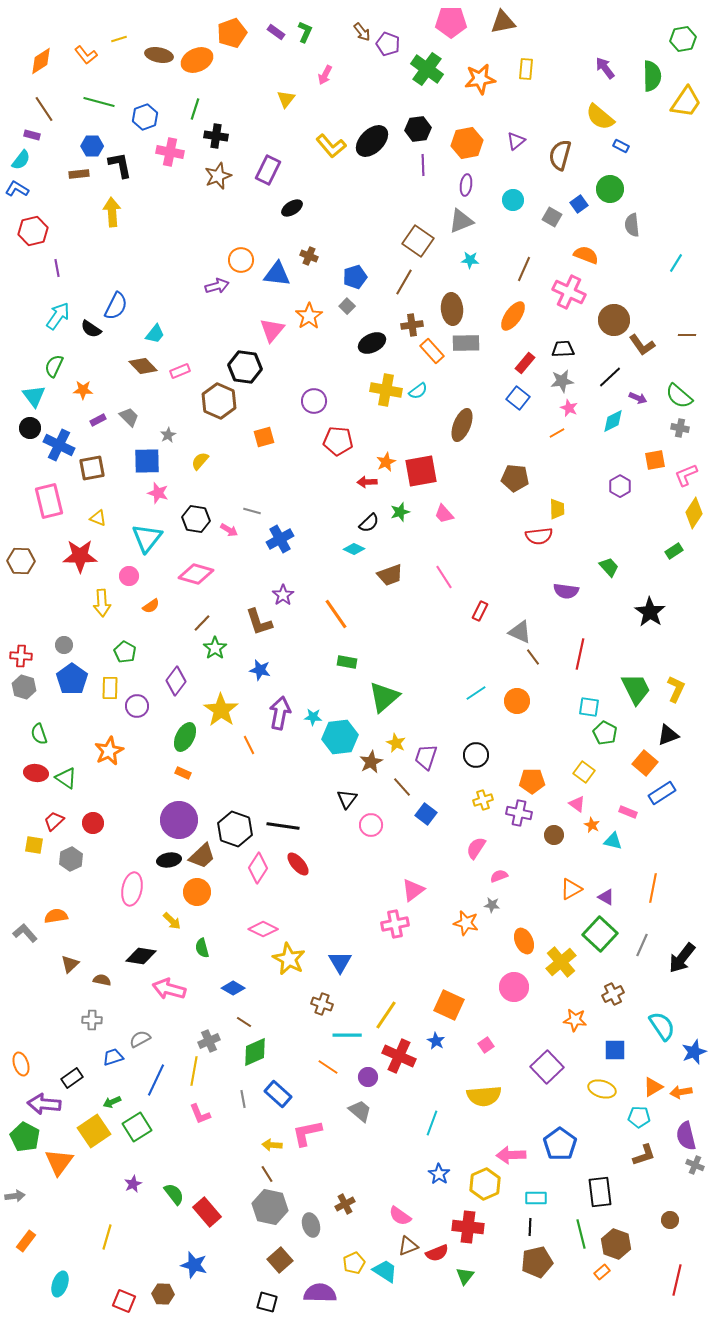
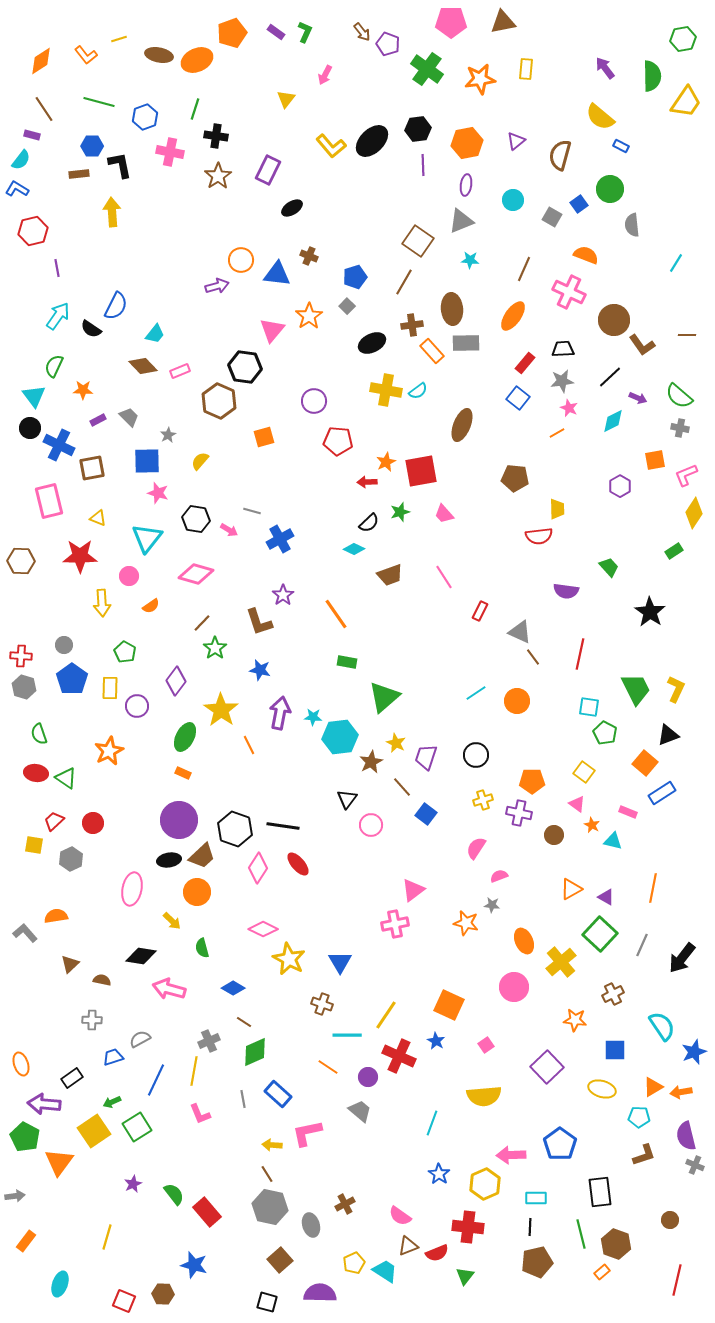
brown star at (218, 176): rotated 12 degrees counterclockwise
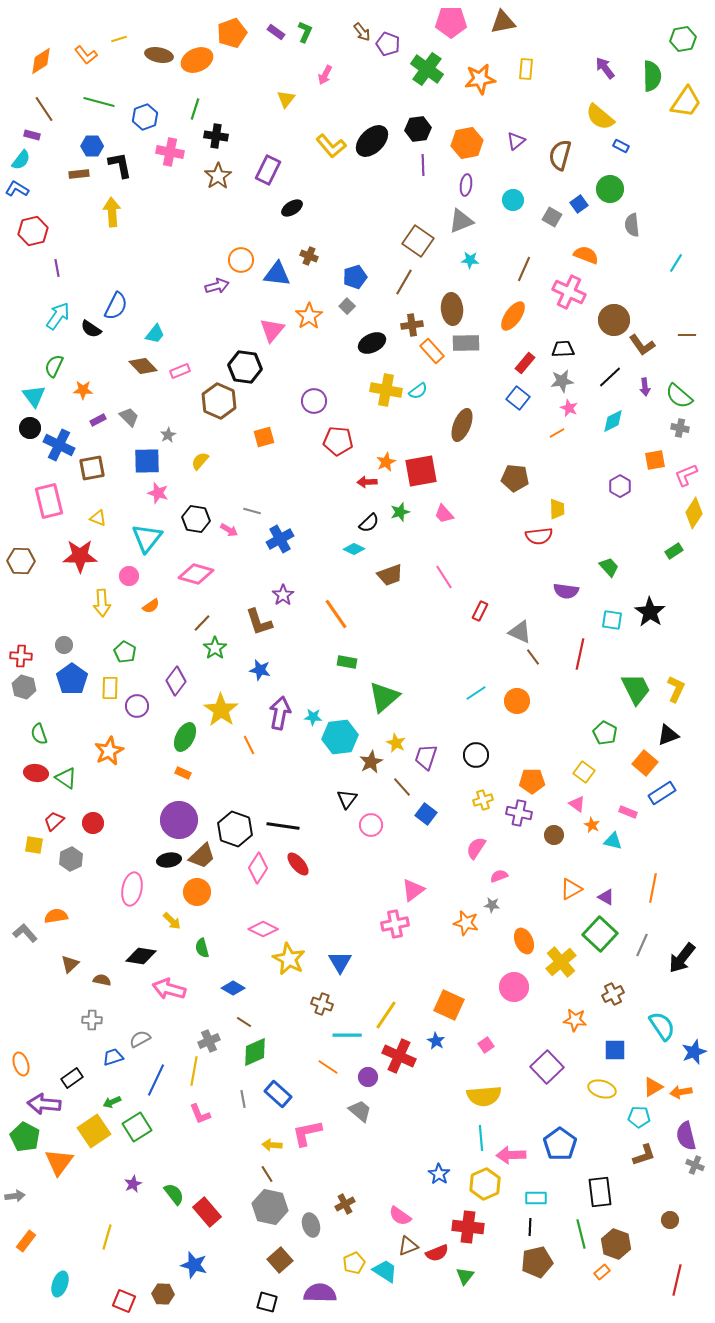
purple arrow at (638, 398): moved 7 px right, 11 px up; rotated 60 degrees clockwise
cyan square at (589, 707): moved 23 px right, 87 px up
cyan line at (432, 1123): moved 49 px right, 15 px down; rotated 25 degrees counterclockwise
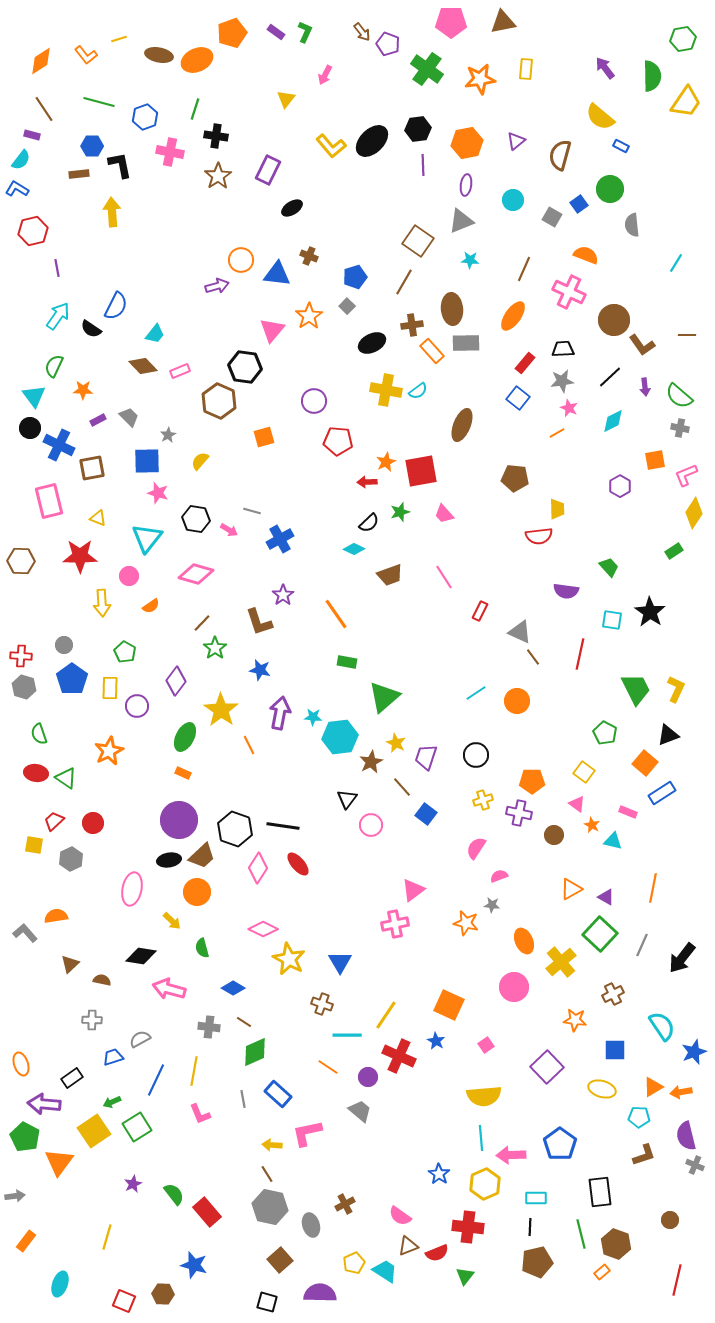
gray cross at (209, 1041): moved 14 px up; rotated 30 degrees clockwise
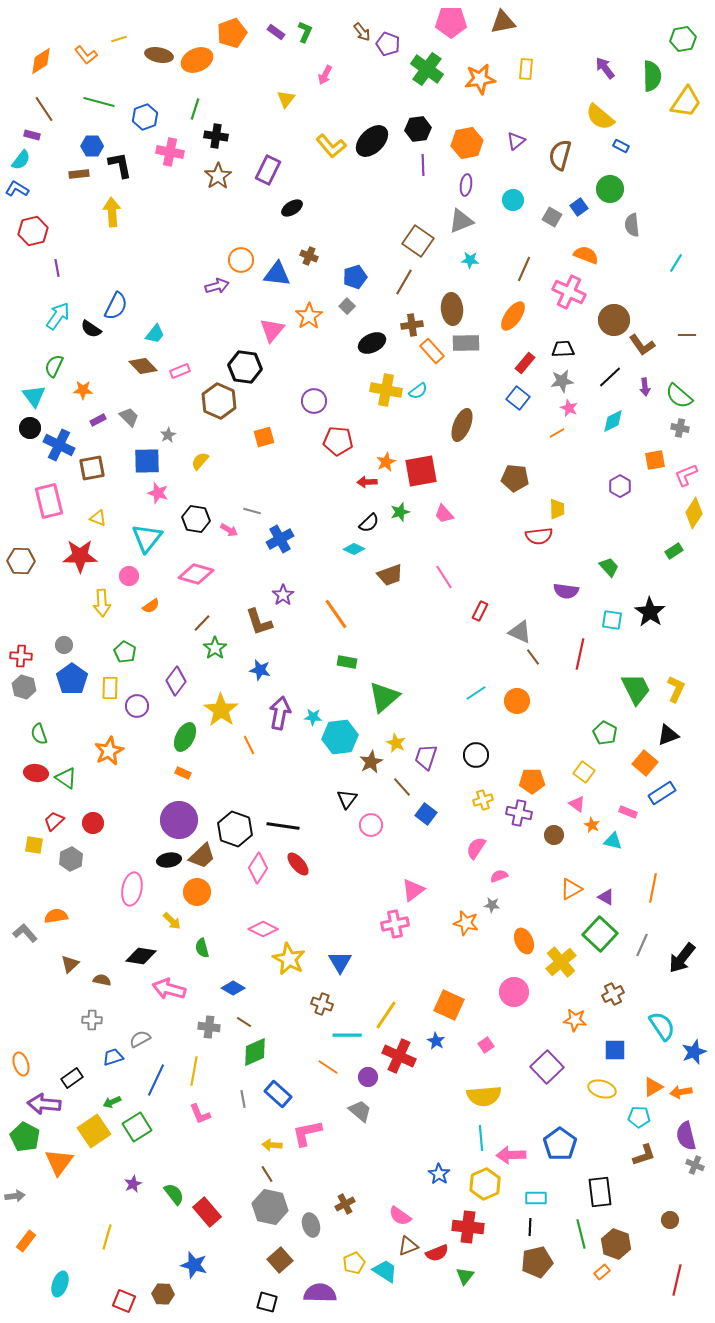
blue square at (579, 204): moved 3 px down
pink circle at (514, 987): moved 5 px down
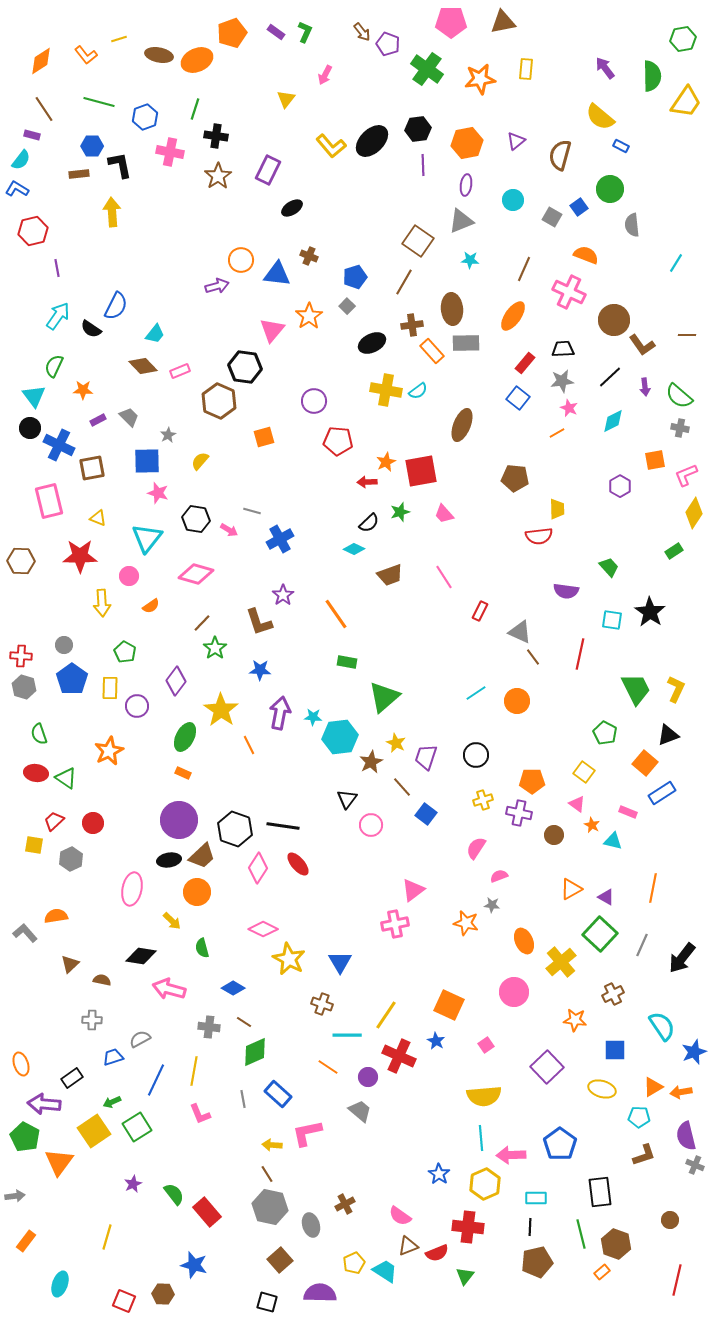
blue star at (260, 670): rotated 10 degrees counterclockwise
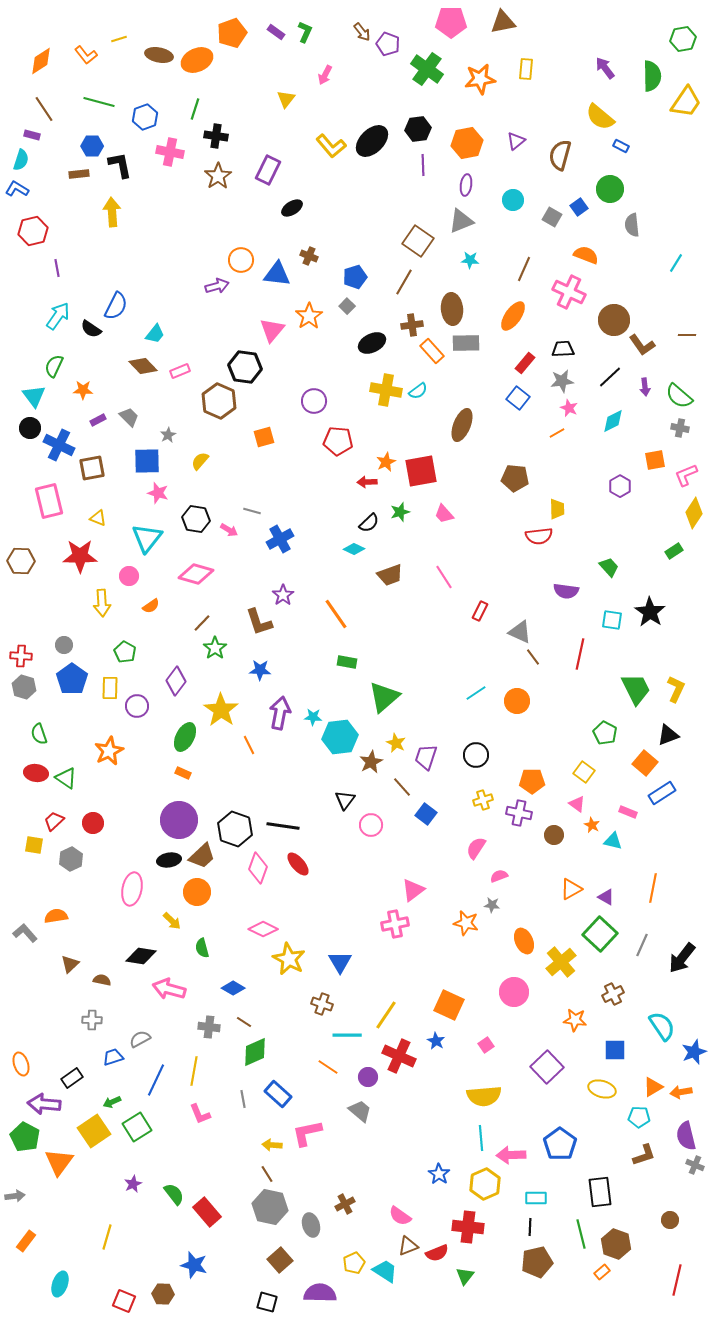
cyan semicircle at (21, 160): rotated 20 degrees counterclockwise
black triangle at (347, 799): moved 2 px left, 1 px down
pink diamond at (258, 868): rotated 12 degrees counterclockwise
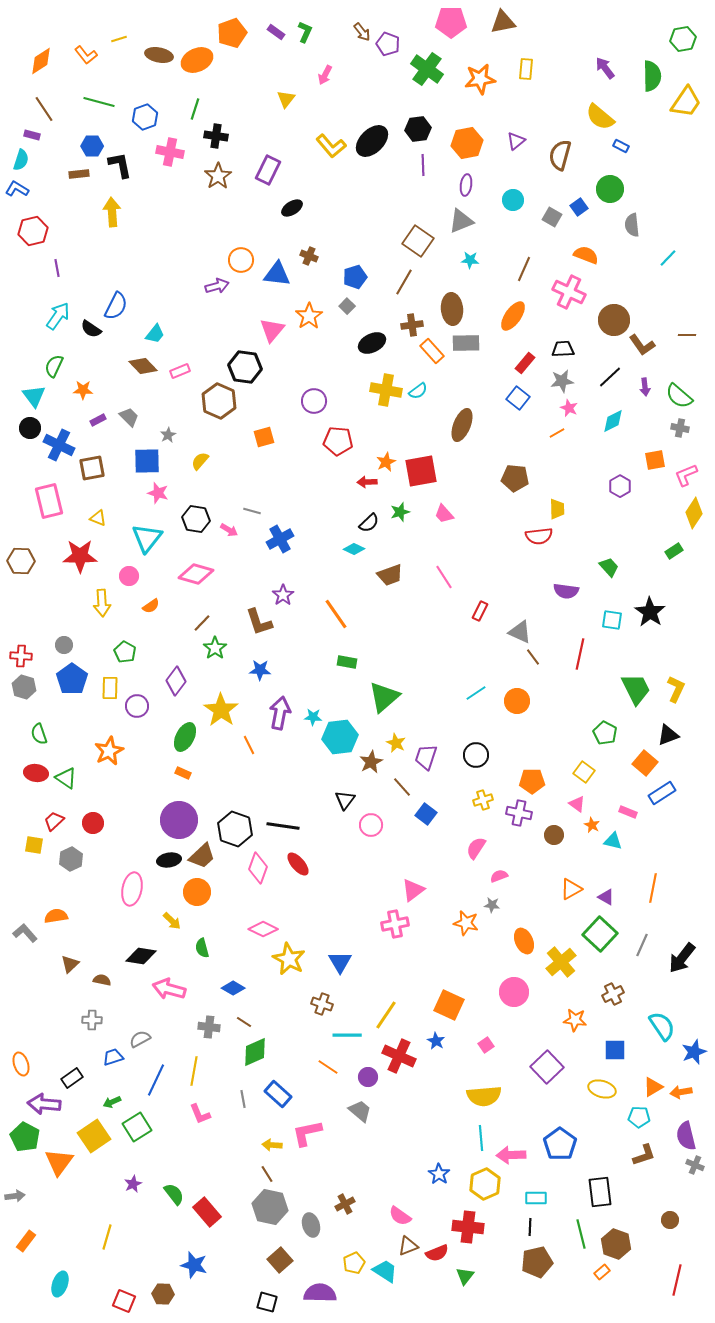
cyan line at (676, 263): moved 8 px left, 5 px up; rotated 12 degrees clockwise
yellow square at (94, 1131): moved 5 px down
